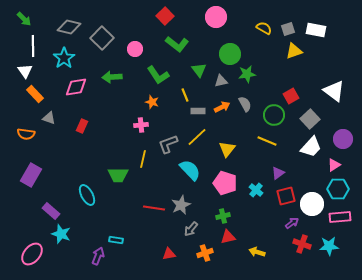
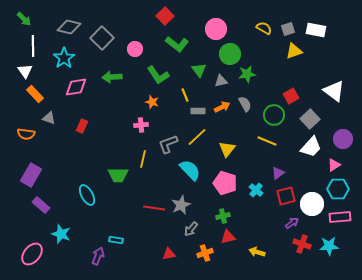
pink circle at (216, 17): moved 12 px down
purple rectangle at (51, 211): moved 10 px left, 6 px up
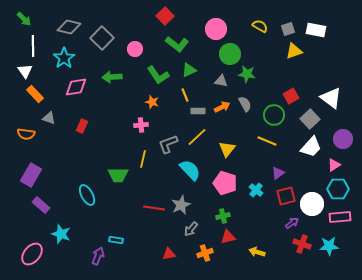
yellow semicircle at (264, 28): moved 4 px left, 2 px up
green triangle at (199, 70): moved 10 px left; rotated 42 degrees clockwise
green star at (247, 74): rotated 18 degrees clockwise
gray triangle at (221, 81): rotated 24 degrees clockwise
white triangle at (334, 91): moved 3 px left, 7 px down
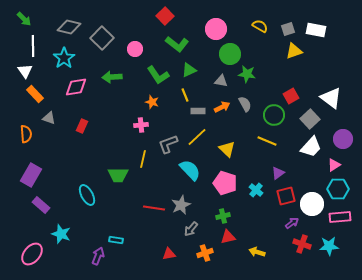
orange semicircle at (26, 134): rotated 102 degrees counterclockwise
yellow triangle at (227, 149): rotated 24 degrees counterclockwise
